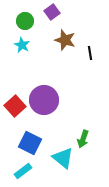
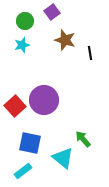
cyan star: rotated 28 degrees clockwise
green arrow: rotated 120 degrees clockwise
blue square: rotated 15 degrees counterclockwise
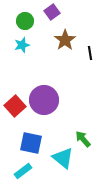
brown star: rotated 20 degrees clockwise
blue square: moved 1 px right
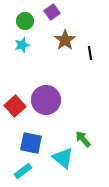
purple circle: moved 2 px right
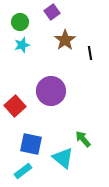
green circle: moved 5 px left, 1 px down
purple circle: moved 5 px right, 9 px up
blue square: moved 1 px down
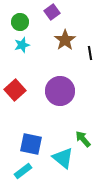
purple circle: moved 9 px right
red square: moved 16 px up
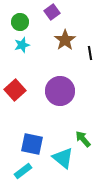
blue square: moved 1 px right
